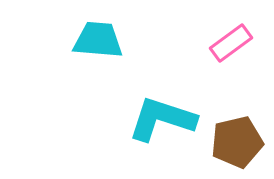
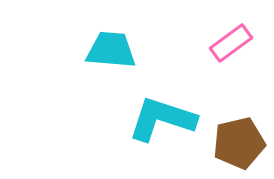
cyan trapezoid: moved 13 px right, 10 px down
brown pentagon: moved 2 px right, 1 px down
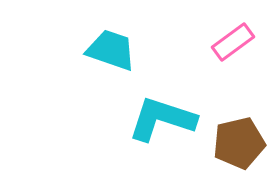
pink rectangle: moved 2 px right, 1 px up
cyan trapezoid: rotated 14 degrees clockwise
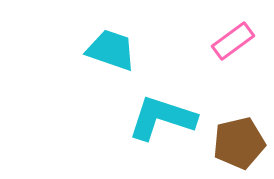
pink rectangle: moved 1 px up
cyan L-shape: moved 1 px up
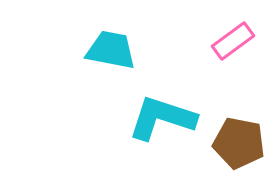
cyan trapezoid: rotated 8 degrees counterclockwise
brown pentagon: rotated 24 degrees clockwise
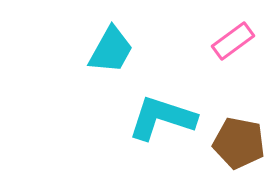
cyan trapezoid: rotated 108 degrees clockwise
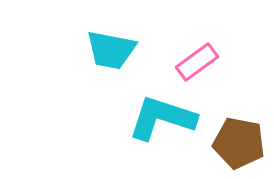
pink rectangle: moved 36 px left, 21 px down
cyan trapezoid: rotated 72 degrees clockwise
